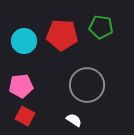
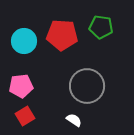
gray circle: moved 1 px down
red square: rotated 30 degrees clockwise
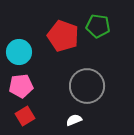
green pentagon: moved 3 px left, 1 px up
red pentagon: moved 1 px right, 1 px down; rotated 16 degrees clockwise
cyan circle: moved 5 px left, 11 px down
white semicircle: rotated 56 degrees counterclockwise
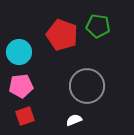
red pentagon: moved 1 px left, 1 px up
red square: rotated 12 degrees clockwise
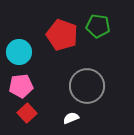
red square: moved 2 px right, 3 px up; rotated 24 degrees counterclockwise
white semicircle: moved 3 px left, 2 px up
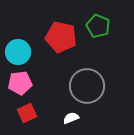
green pentagon: rotated 15 degrees clockwise
red pentagon: moved 1 px left, 2 px down; rotated 8 degrees counterclockwise
cyan circle: moved 1 px left
pink pentagon: moved 1 px left, 3 px up
red square: rotated 18 degrees clockwise
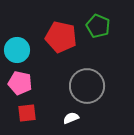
cyan circle: moved 1 px left, 2 px up
pink pentagon: rotated 20 degrees clockwise
red square: rotated 18 degrees clockwise
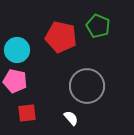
pink pentagon: moved 5 px left, 2 px up
white semicircle: rotated 70 degrees clockwise
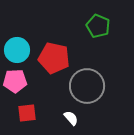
red pentagon: moved 7 px left, 21 px down
pink pentagon: rotated 15 degrees counterclockwise
